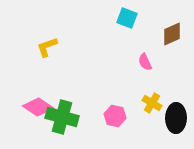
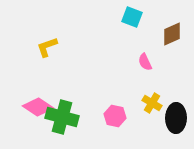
cyan square: moved 5 px right, 1 px up
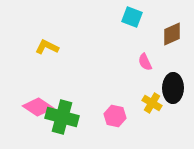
yellow L-shape: rotated 45 degrees clockwise
black ellipse: moved 3 px left, 30 px up
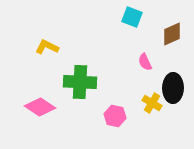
pink diamond: moved 2 px right
green cross: moved 18 px right, 35 px up; rotated 12 degrees counterclockwise
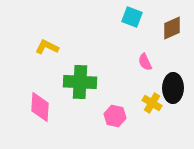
brown diamond: moved 6 px up
pink diamond: rotated 60 degrees clockwise
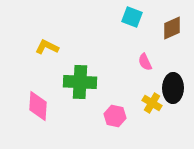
pink diamond: moved 2 px left, 1 px up
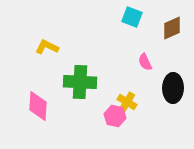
yellow cross: moved 25 px left, 1 px up
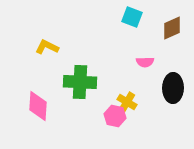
pink semicircle: rotated 66 degrees counterclockwise
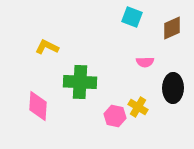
yellow cross: moved 11 px right, 5 px down
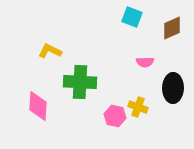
yellow L-shape: moved 3 px right, 4 px down
yellow cross: rotated 12 degrees counterclockwise
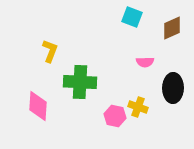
yellow L-shape: rotated 85 degrees clockwise
